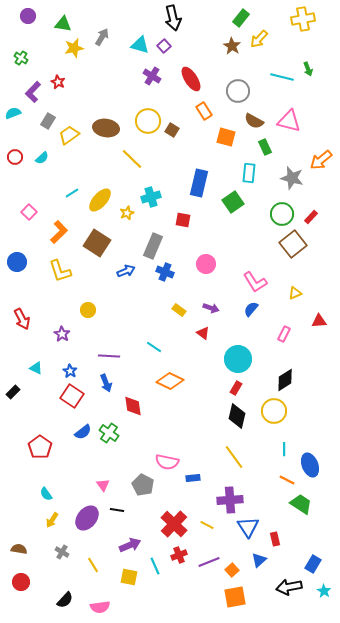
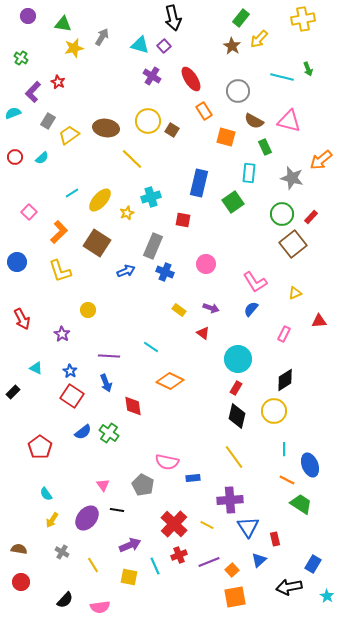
cyan line at (154, 347): moved 3 px left
cyan star at (324, 591): moved 3 px right, 5 px down
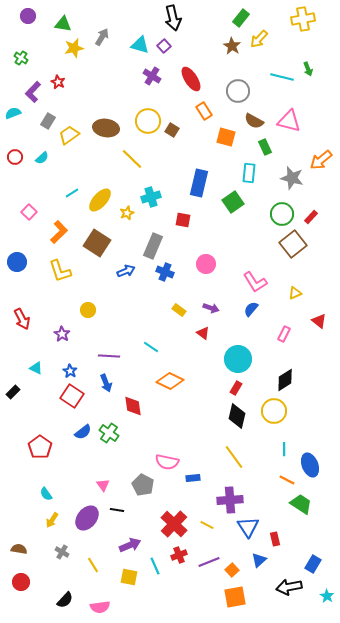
red triangle at (319, 321): rotated 42 degrees clockwise
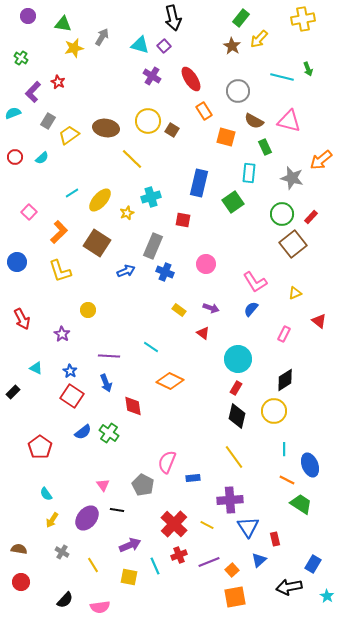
pink semicircle at (167, 462): rotated 100 degrees clockwise
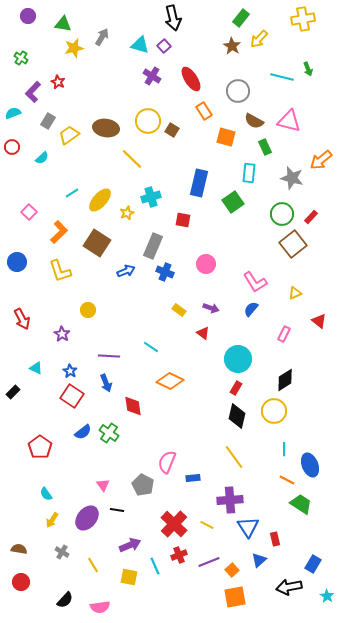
red circle at (15, 157): moved 3 px left, 10 px up
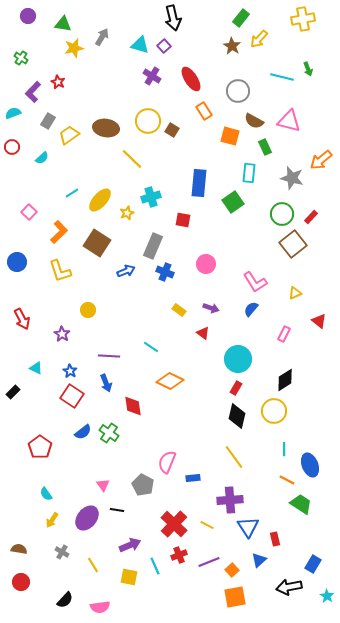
orange square at (226, 137): moved 4 px right, 1 px up
blue rectangle at (199, 183): rotated 8 degrees counterclockwise
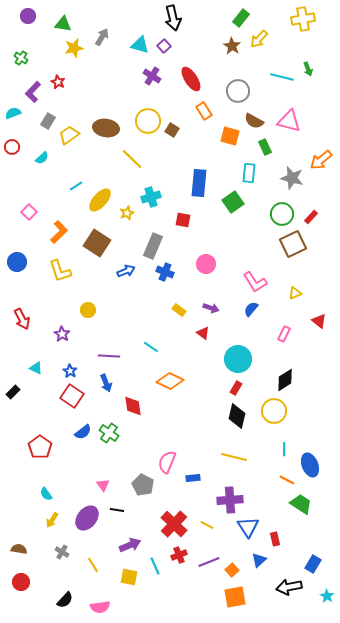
cyan line at (72, 193): moved 4 px right, 7 px up
brown square at (293, 244): rotated 12 degrees clockwise
yellow line at (234, 457): rotated 40 degrees counterclockwise
